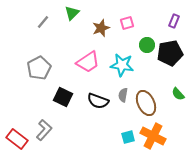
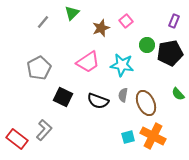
pink square: moved 1 px left, 2 px up; rotated 24 degrees counterclockwise
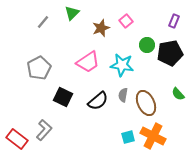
black semicircle: rotated 60 degrees counterclockwise
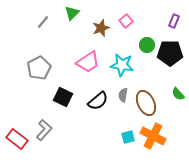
black pentagon: rotated 10 degrees clockwise
